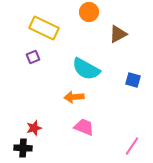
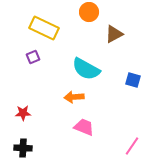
brown triangle: moved 4 px left
red star: moved 11 px left, 15 px up; rotated 14 degrees clockwise
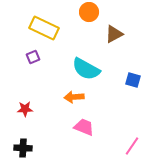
red star: moved 2 px right, 4 px up
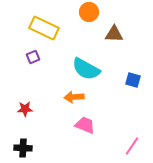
brown triangle: rotated 30 degrees clockwise
pink trapezoid: moved 1 px right, 2 px up
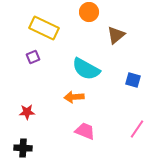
brown triangle: moved 2 px right, 1 px down; rotated 42 degrees counterclockwise
red star: moved 2 px right, 3 px down
pink trapezoid: moved 6 px down
pink line: moved 5 px right, 17 px up
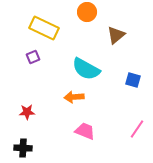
orange circle: moved 2 px left
